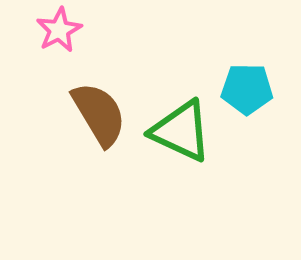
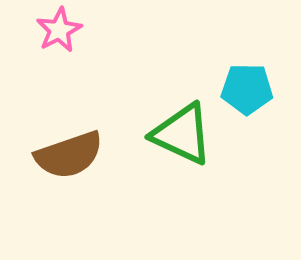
brown semicircle: moved 30 px left, 41 px down; rotated 102 degrees clockwise
green triangle: moved 1 px right, 3 px down
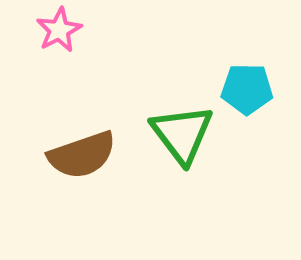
green triangle: rotated 28 degrees clockwise
brown semicircle: moved 13 px right
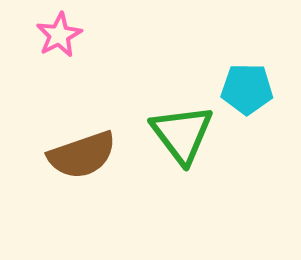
pink star: moved 5 px down
